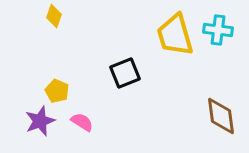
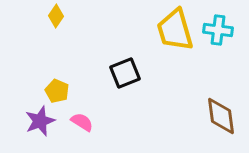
yellow diamond: moved 2 px right; rotated 15 degrees clockwise
yellow trapezoid: moved 5 px up
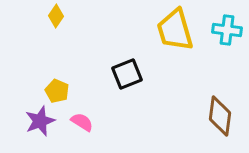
cyan cross: moved 9 px right
black square: moved 2 px right, 1 px down
brown diamond: moved 1 px left; rotated 15 degrees clockwise
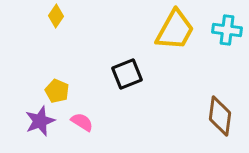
yellow trapezoid: rotated 135 degrees counterclockwise
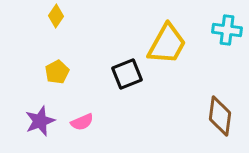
yellow trapezoid: moved 8 px left, 14 px down
yellow pentagon: moved 19 px up; rotated 20 degrees clockwise
pink semicircle: rotated 125 degrees clockwise
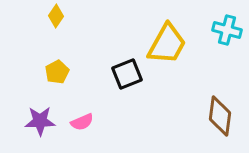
cyan cross: rotated 8 degrees clockwise
purple star: rotated 20 degrees clockwise
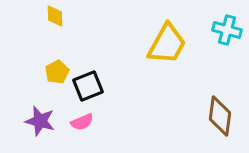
yellow diamond: moved 1 px left; rotated 35 degrees counterclockwise
black square: moved 39 px left, 12 px down
purple star: rotated 16 degrees clockwise
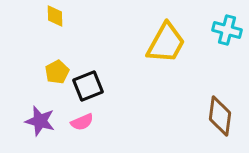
yellow trapezoid: moved 1 px left, 1 px up
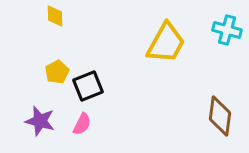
pink semicircle: moved 2 px down; rotated 40 degrees counterclockwise
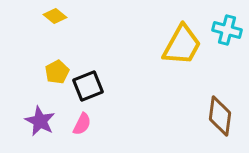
yellow diamond: rotated 50 degrees counterclockwise
yellow trapezoid: moved 16 px right, 2 px down
purple star: rotated 12 degrees clockwise
